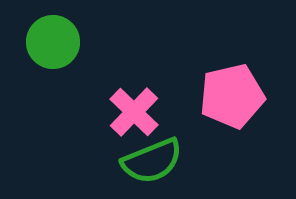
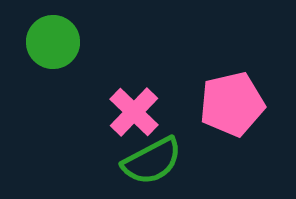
pink pentagon: moved 8 px down
green semicircle: rotated 6 degrees counterclockwise
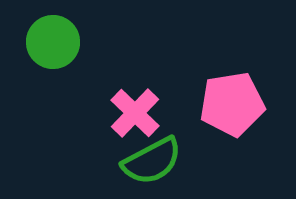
pink pentagon: rotated 4 degrees clockwise
pink cross: moved 1 px right, 1 px down
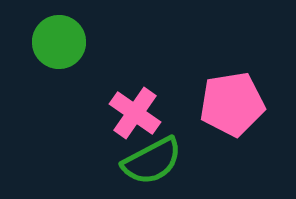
green circle: moved 6 px right
pink cross: rotated 9 degrees counterclockwise
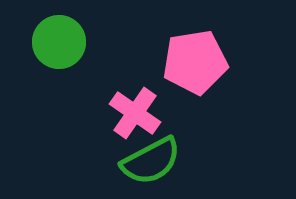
pink pentagon: moved 37 px left, 42 px up
green semicircle: moved 1 px left
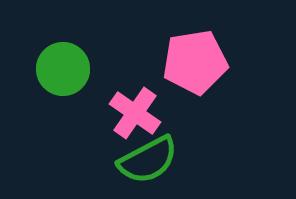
green circle: moved 4 px right, 27 px down
green semicircle: moved 3 px left, 1 px up
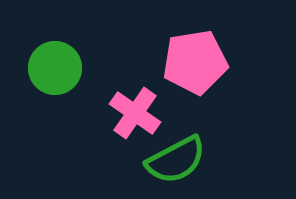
green circle: moved 8 px left, 1 px up
green semicircle: moved 28 px right
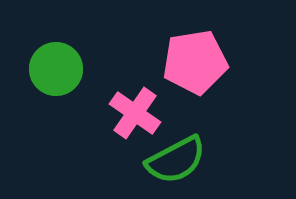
green circle: moved 1 px right, 1 px down
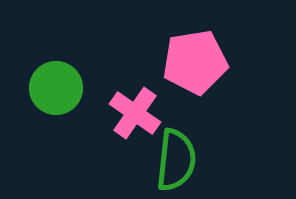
green circle: moved 19 px down
green semicircle: rotated 56 degrees counterclockwise
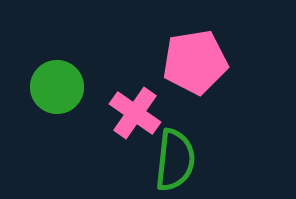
green circle: moved 1 px right, 1 px up
green semicircle: moved 1 px left
